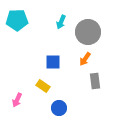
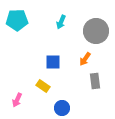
gray circle: moved 8 px right, 1 px up
blue circle: moved 3 px right
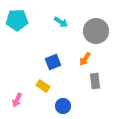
cyan arrow: rotated 80 degrees counterclockwise
blue square: rotated 21 degrees counterclockwise
blue circle: moved 1 px right, 2 px up
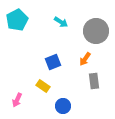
cyan pentagon: rotated 25 degrees counterclockwise
gray rectangle: moved 1 px left
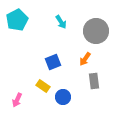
cyan arrow: rotated 24 degrees clockwise
blue circle: moved 9 px up
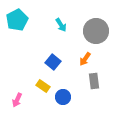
cyan arrow: moved 3 px down
blue square: rotated 28 degrees counterclockwise
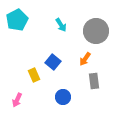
yellow rectangle: moved 9 px left, 11 px up; rotated 32 degrees clockwise
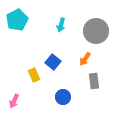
cyan arrow: rotated 48 degrees clockwise
pink arrow: moved 3 px left, 1 px down
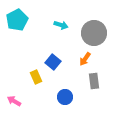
cyan arrow: rotated 88 degrees counterclockwise
gray circle: moved 2 px left, 2 px down
yellow rectangle: moved 2 px right, 2 px down
blue circle: moved 2 px right
pink arrow: rotated 96 degrees clockwise
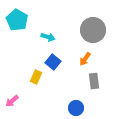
cyan pentagon: rotated 15 degrees counterclockwise
cyan arrow: moved 13 px left, 12 px down
gray circle: moved 1 px left, 3 px up
yellow rectangle: rotated 48 degrees clockwise
blue circle: moved 11 px right, 11 px down
pink arrow: moved 2 px left; rotated 72 degrees counterclockwise
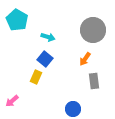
blue square: moved 8 px left, 3 px up
blue circle: moved 3 px left, 1 px down
